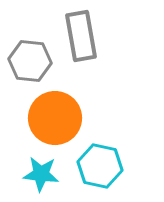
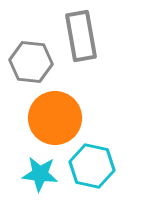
gray hexagon: moved 1 px right, 1 px down
cyan hexagon: moved 8 px left
cyan star: moved 1 px left
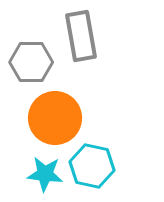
gray hexagon: rotated 6 degrees counterclockwise
cyan star: moved 5 px right
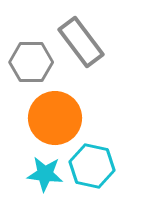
gray rectangle: moved 6 px down; rotated 27 degrees counterclockwise
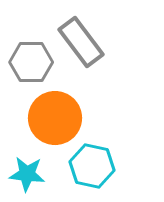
cyan star: moved 18 px left
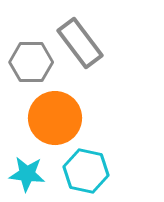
gray rectangle: moved 1 px left, 1 px down
cyan hexagon: moved 6 px left, 5 px down
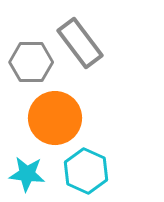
cyan hexagon: rotated 12 degrees clockwise
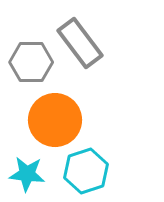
orange circle: moved 2 px down
cyan hexagon: rotated 18 degrees clockwise
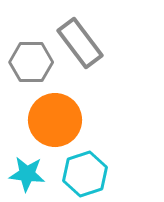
cyan hexagon: moved 1 px left, 3 px down
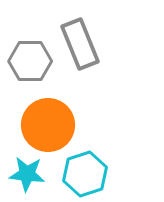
gray rectangle: moved 1 px down; rotated 15 degrees clockwise
gray hexagon: moved 1 px left, 1 px up
orange circle: moved 7 px left, 5 px down
